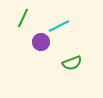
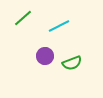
green line: rotated 24 degrees clockwise
purple circle: moved 4 px right, 14 px down
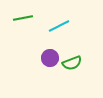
green line: rotated 30 degrees clockwise
purple circle: moved 5 px right, 2 px down
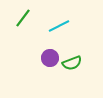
green line: rotated 42 degrees counterclockwise
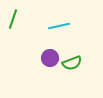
green line: moved 10 px left, 1 px down; rotated 18 degrees counterclockwise
cyan line: rotated 15 degrees clockwise
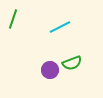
cyan line: moved 1 px right, 1 px down; rotated 15 degrees counterclockwise
purple circle: moved 12 px down
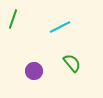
green semicircle: rotated 108 degrees counterclockwise
purple circle: moved 16 px left, 1 px down
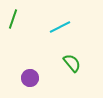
purple circle: moved 4 px left, 7 px down
